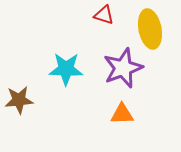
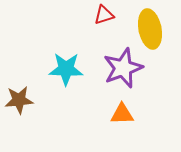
red triangle: rotated 35 degrees counterclockwise
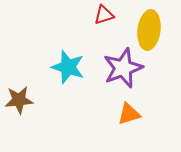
yellow ellipse: moved 1 px left, 1 px down; rotated 18 degrees clockwise
cyan star: moved 2 px right, 2 px up; rotated 16 degrees clockwise
orange triangle: moved 7 px right; rotated 15 degrees counterclockwise
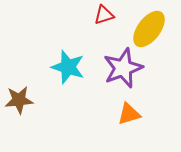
yellow ellipse: moved 1 px up; rotated 30 degrees clockwise
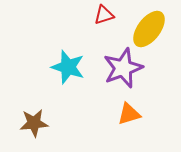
brown star: moved 15 px right, 23 px down
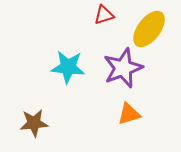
cyan star: rotated 12 degrees counterclockwise
